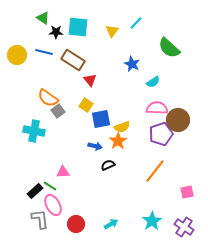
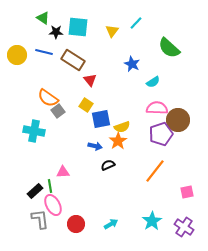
green line: rotated 48 degrees clockwise
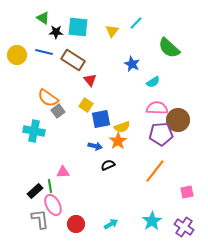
purple pentagon: rotated 15 degrees clockwise
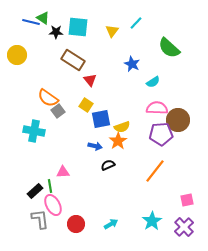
blue line: moved 13 px left, 30 px up
pink square: moved 8 px down
purple cross: rotated 12 degrees clockwise
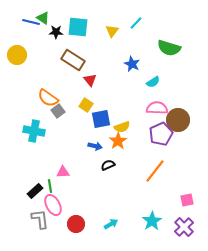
green semicircle: rotated 25 degrees counterclockwise
purple pentagon: rotated 20 degrees counterclockwise
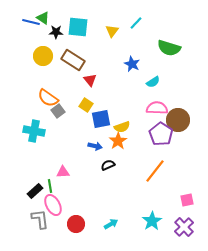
yellow circle: moved 26 px right, 1 px down
purple pentagon: rotated 15 degrees counterclockwise
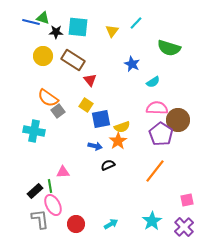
green triangle: rotated 16 degrees counterclockwise
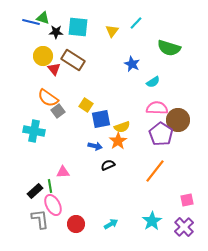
red triangle: moved 36 px left, 11 px up
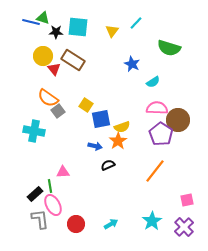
black rectangle: moved 3 px down
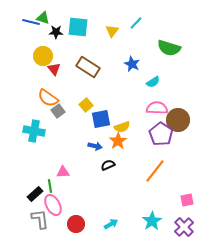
brown rectangle: moved 15 px right, 7 px down
yellow square: rotated 16 degrees clockwise
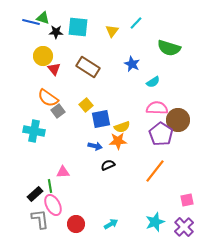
orange star: rotated 30 degrees clockwise
cyan star: moved 3 px right, 1 px down; rotated 12 degrees clockwise
